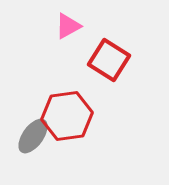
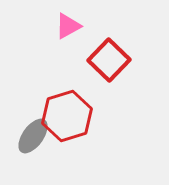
red square: rotated 12 degrees clockwise
red hexagon: rotated 9 degrees counterclockwise
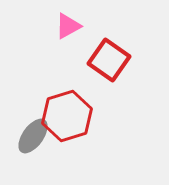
red square: rotated 9 degrees counterclockwise
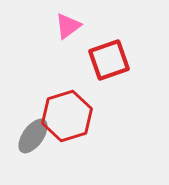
pink triangle: rotated 8 degrees counterclockwise
red square: rotated 36 degrees clockwise
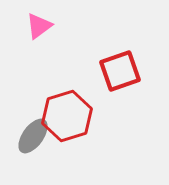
pink triangle: moved 29 px left
red square: moved 11 px right, 11 px down
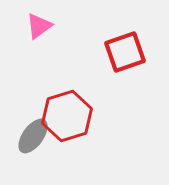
red square: moved 5 px right, 19 px up
